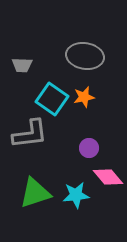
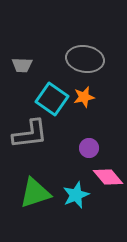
gray ellipse: moved 3 px down
cyan star: rotated 16 degrees counterclockwise
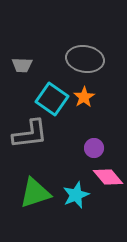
orange star: rotated 20 degrees counterclockwise
purple circle: moved 5 px right
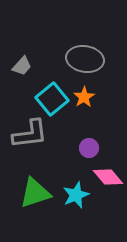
gray trapezoid: moved 1 px down; rotated 50 degrees counterclockwise
cyan square: rotated 16 degrees clockwise
purple circle: moved 5 px left
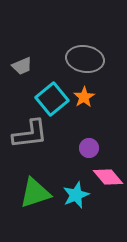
gray trapezoid: rotated 25 degrees clockwise
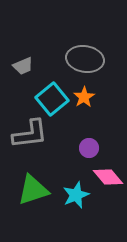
gray trapezoid: moved 1 px right
green triangle: moved 2 px left, 3 px up
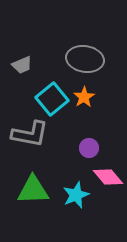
gray trapezoid: moved 1 px left, 1 px up
gray L-shape: rotated 18 degrees clockwise
green triangle: rotated 16 degrees clockwise
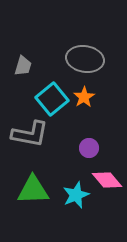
gray trapezoid: moved 1 px right, 1 px down; rotated 50 degrees counterclockwise
pink diamond: moved 1 px left, 3 px down
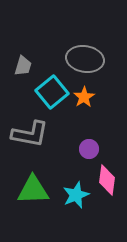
cyan square: moved 7 px up
purple circle: moved 1 px down
pink diamond: rotated 48 degrees clockwise
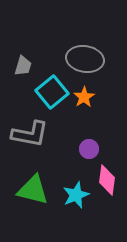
green triangle: rotated 16 degrees clockwise
